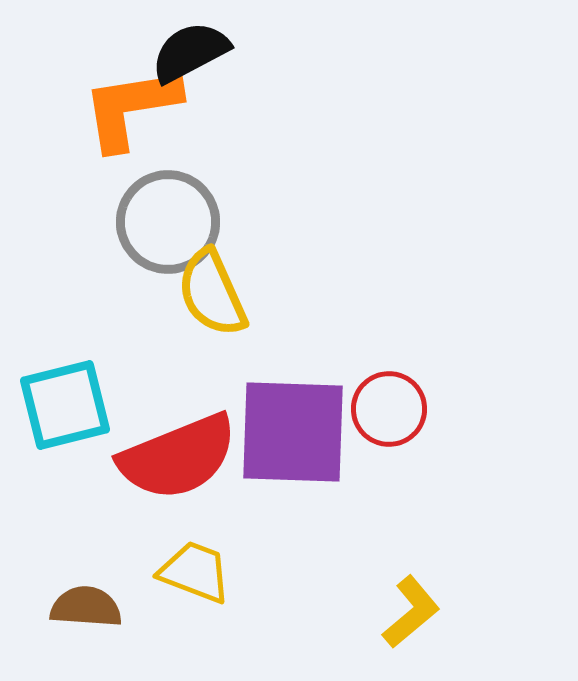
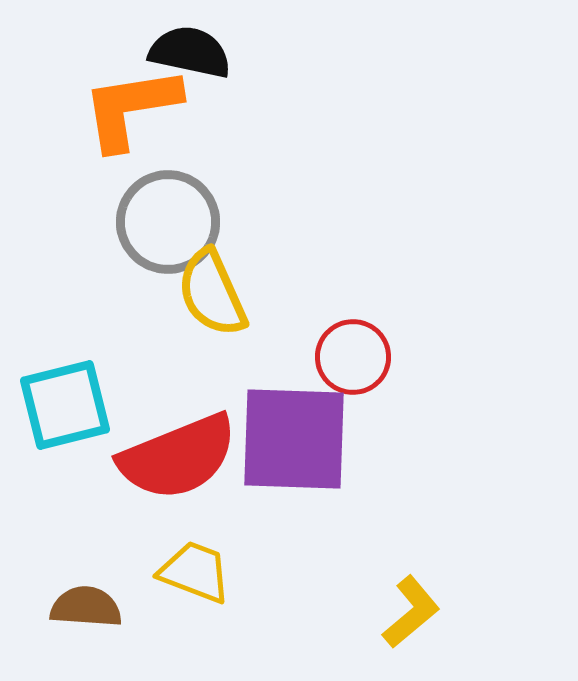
black semicircle: rotated 40 degrees clockwise
red circle: moved 36 px left, 52 px up
purple square: moved 1 px right, 7 px down
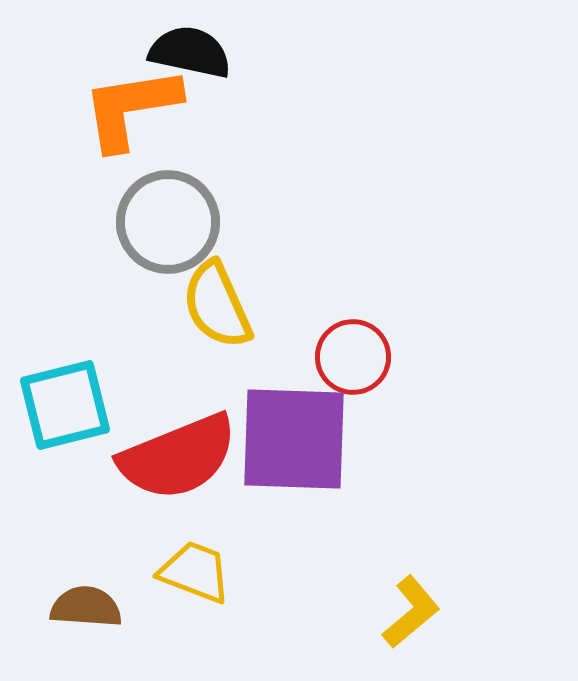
yellow semicircle: moved 5 px right, 12 px down
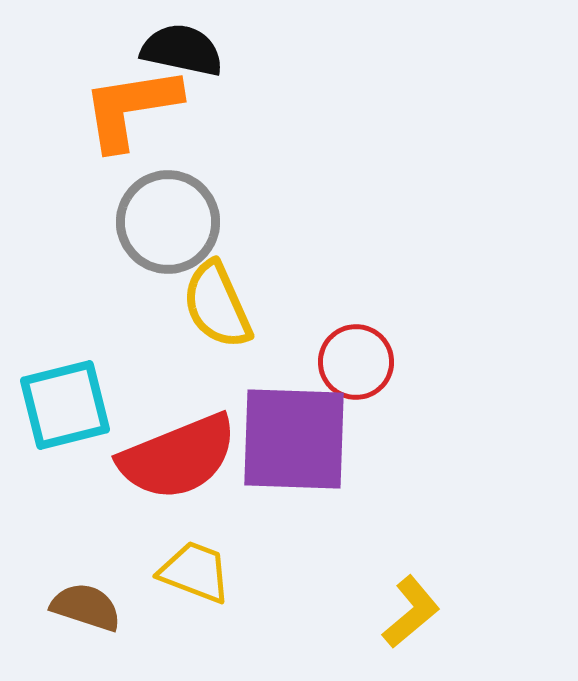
black semicircle: moved 8 px left, 2 px up
red circle: moved 3 px right, 5 px down
brown semicircle: rotated 14 degrees clockwise
